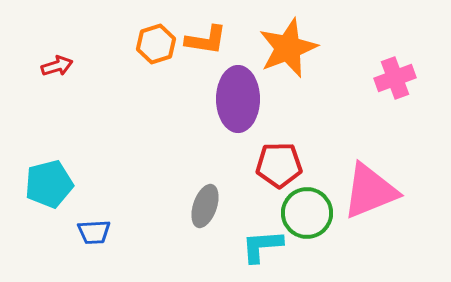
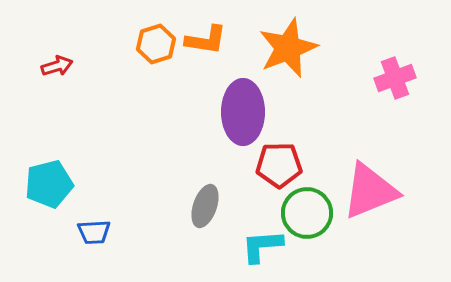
purple ellipse: moved 5 px right, 13 px down
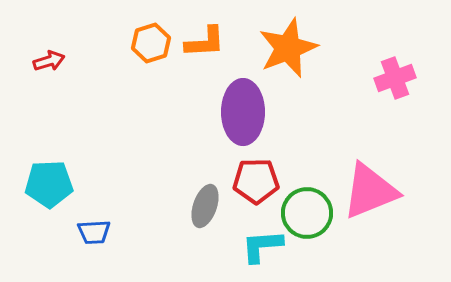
orange L-shape: moved 1 px left, 2 px down; rotated 12 degrees counterclockwise
orange hexagon: moved 5 px left, 1 px up
red arrow: moved 8 px left, 5 px up
red pentagon: moved 23 px left, 16 px down
cyan pentagon: rotated 12 degrees clockwise
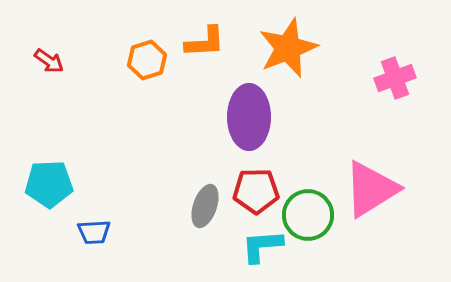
orange hexagon: moved 4 px left, 17 px down
red arrow: rotated 52 degrees clockwise
purple ellipse: moved 6 px right, 5 px down
red pentagon: moved 10 px down
pink triangle: moved 1 px right, 2 px up; rotated 10 degrees counterclockwise
green circle: moved 1 px right, 2 px down
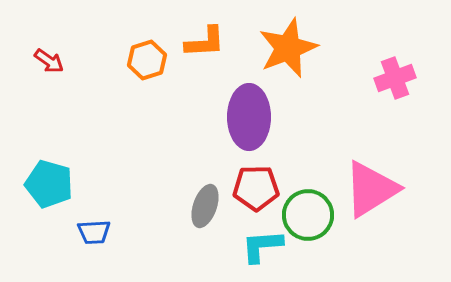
cyan pentagon: rotated 18 degrees clockwise
red pentagon: moved 3 px up
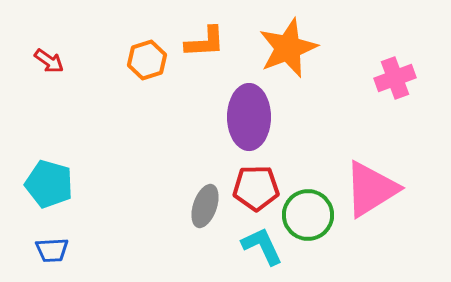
blue trapezoid: moved 42 px left, 18 px down
cyan L-shape: rotated 69 degrees clockwise
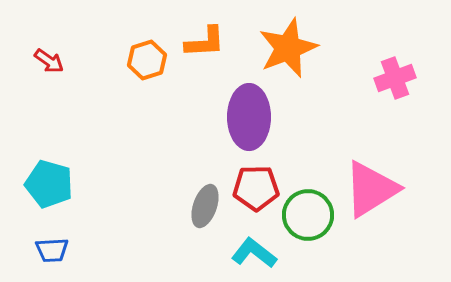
cyan L-shape: moved 8 px left, 7 px down; rotated 27 degrees counterclockwise
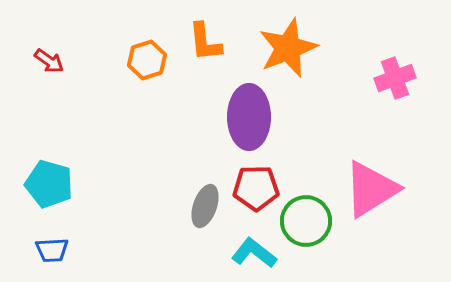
orange L-shape: rotated 87 degrees clockwise
green circle: moved 2 px left, 6 px down
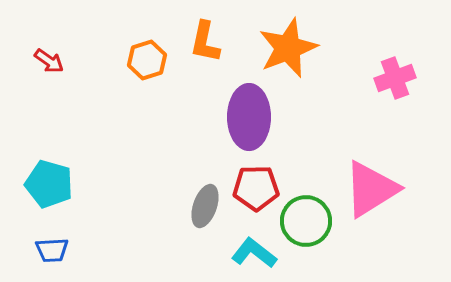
orange L-shape: rotated 18 degrees clockwise
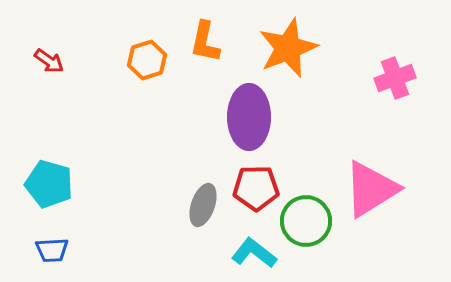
gray ellipse: moved 2 px left, 1 px up
